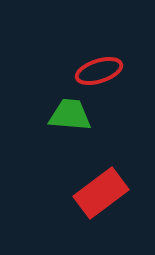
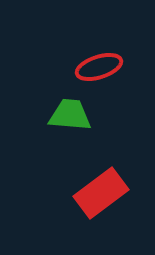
red ellipse: moved 4 px up
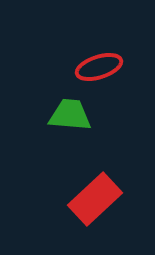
red rectangle: moved 6 px left, 6 px down; rotated 6 degrees counterclockwise
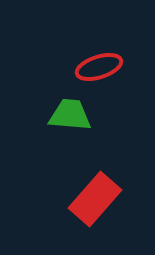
red rectangle: rotated 6 degrees counterclockwise
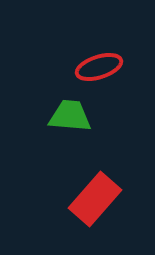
green trapezoid: moved 1 px down
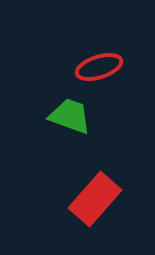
green trapezoid: rotated 15 degrees clockwise
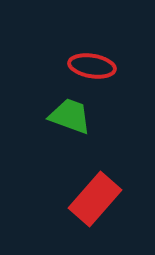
red ellipse: moved 7 px left, 1 px up; rotated 27 degrees clockwise
